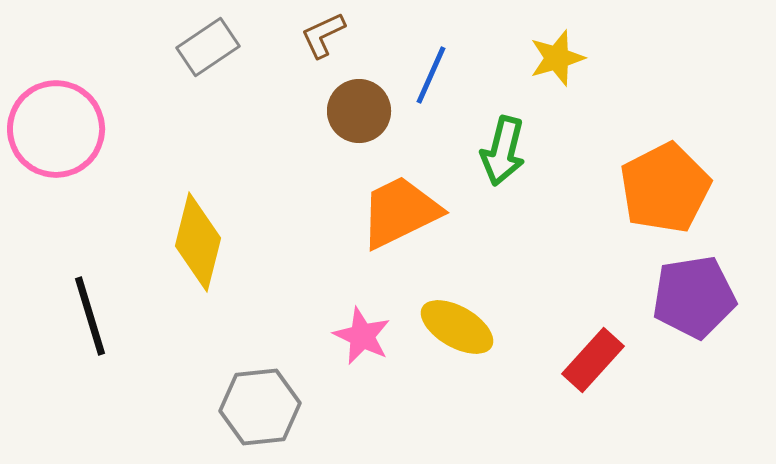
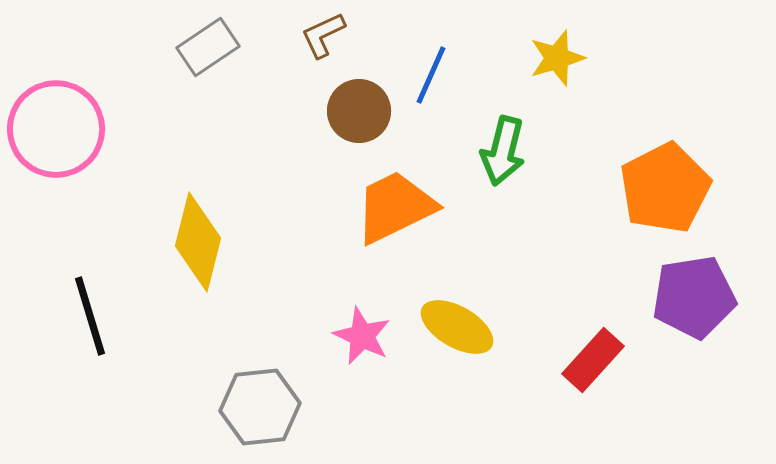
orange trapezoid: moved 5 px left, 5 px up
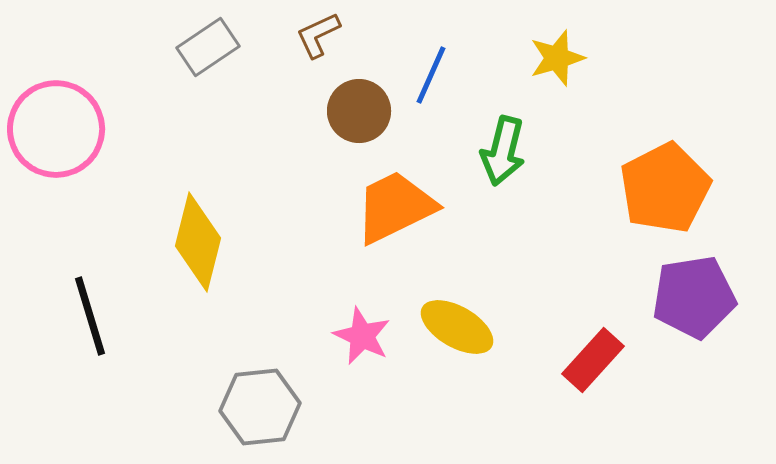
brown L-shape: moved 5 px left
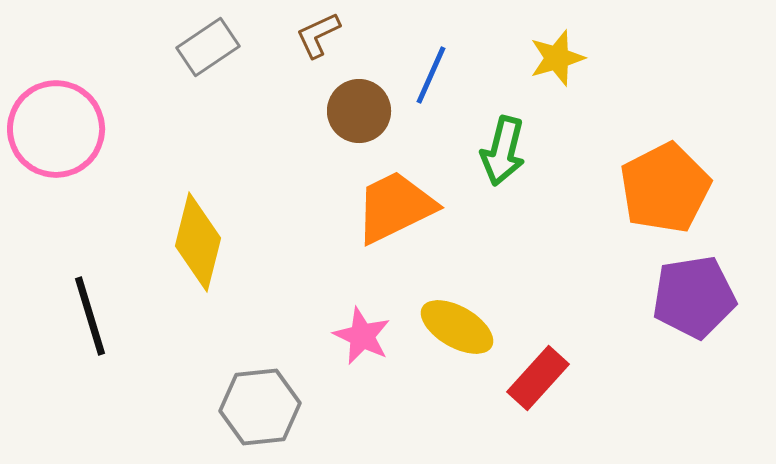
red rectangle: moved 55 px left, 18 px down
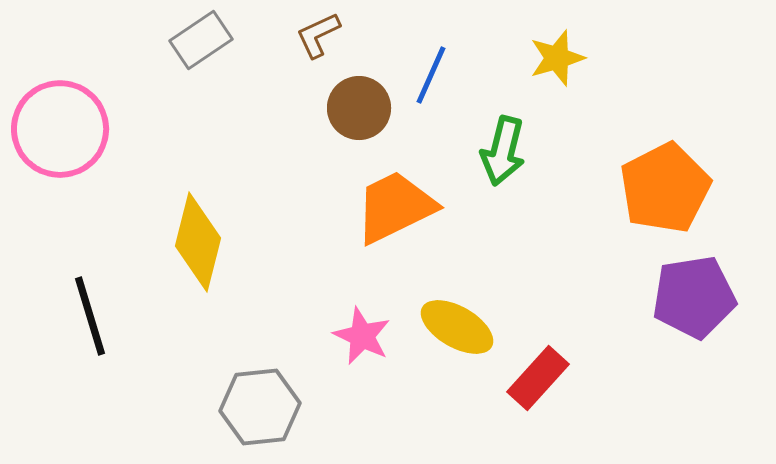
gray rectangle: moved 7 px left, 7 px up
brown circle: moved 3 px up
pink circle: moved 4 px right
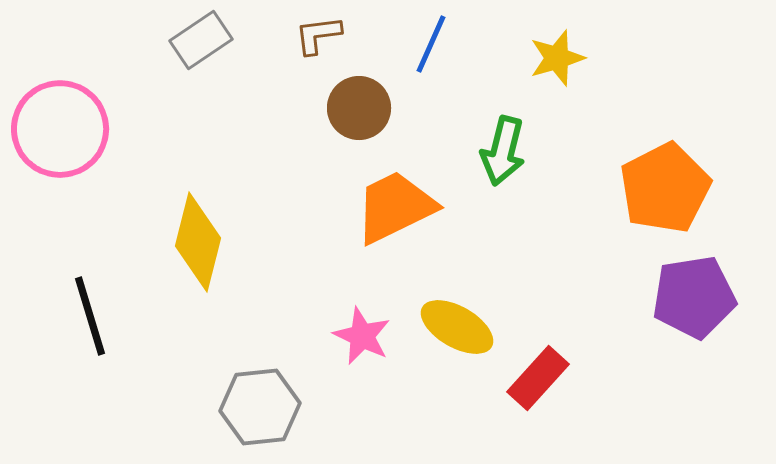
brown L-shape: rotated 18 degrees clockwise
blue line: moved 31 px up
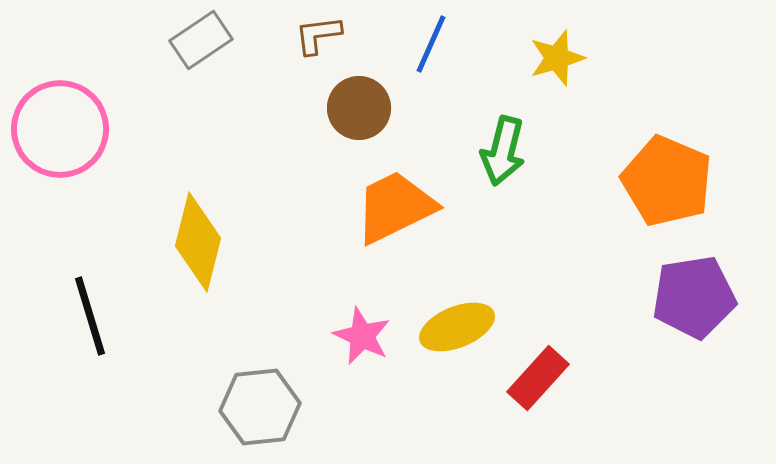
orange pentagon: moved 2 px right, 7 px up; rotated 22 degrees counterclockwise
yellow ellipse: rotated 52 degrees counterclockwise
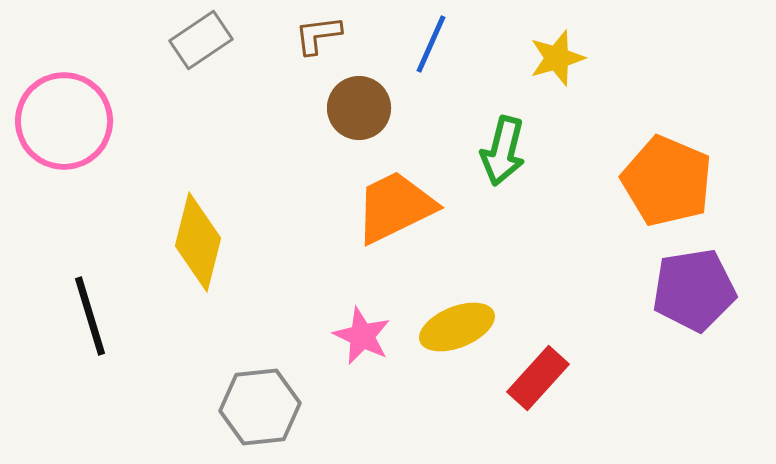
pink circle: moved 4 px right, 8 px up
purple pentagon: moved 7 px up
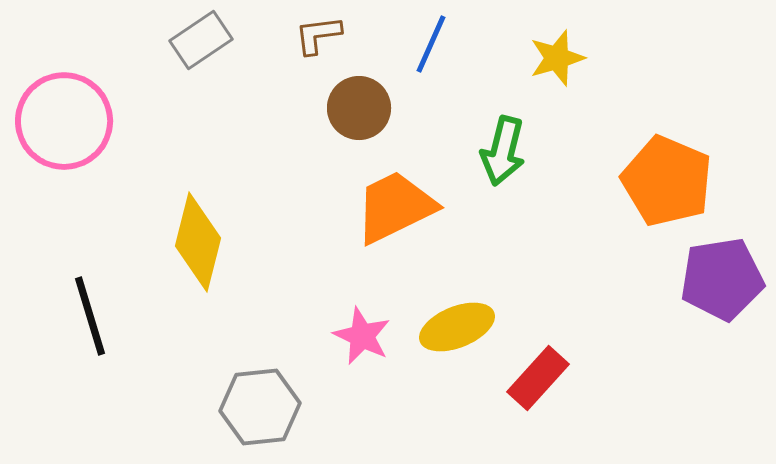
purple pentagon: moved 28 px right, 11 px up
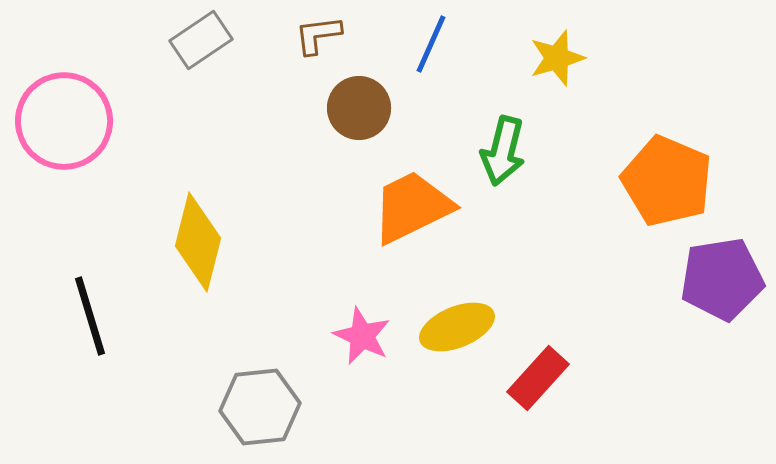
orange trapezoid: moved 17 px right
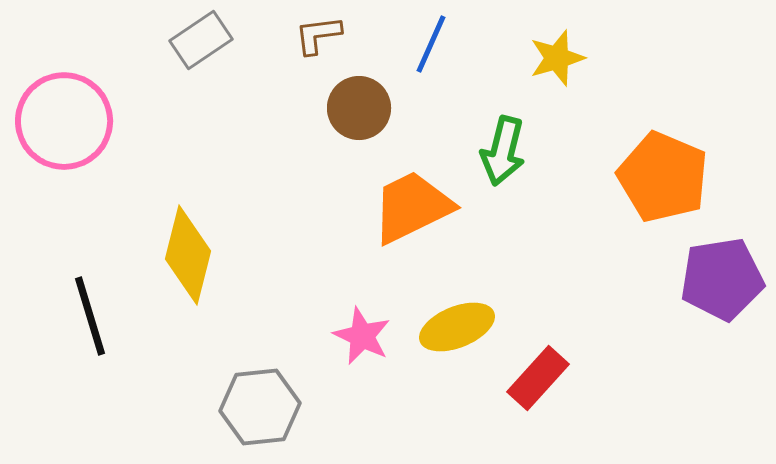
orange pentagon: moved 4 px left, 4 px up
yellow diamond: moved 10 px left, 13 px down
